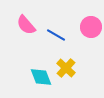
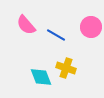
yellow cross: rotated 24 degrees counterclockwise
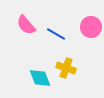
blue line: moved 1 px up
cyan diamond: moved 1 px left, 1 px down
